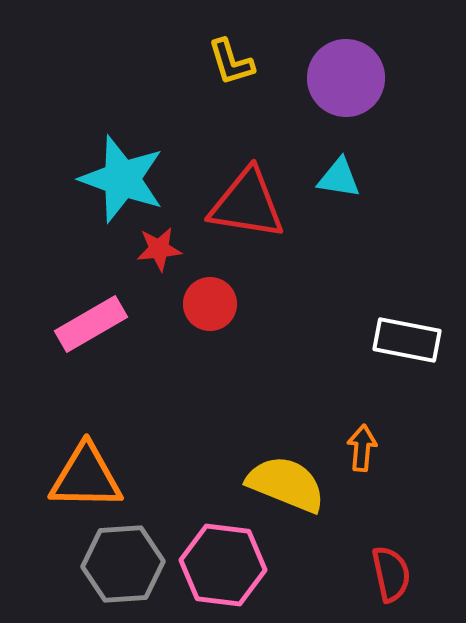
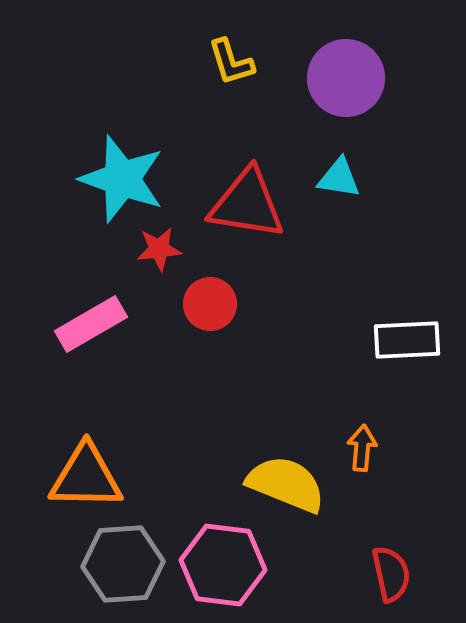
white rectangle: rotated 14 degrees counterclockwise
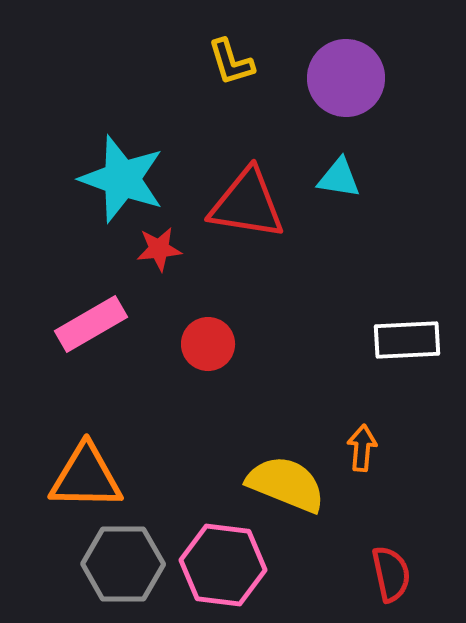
red circle: moved 2 px left, 40 px down
gray hexagon: rotated 4 degrees clockwise
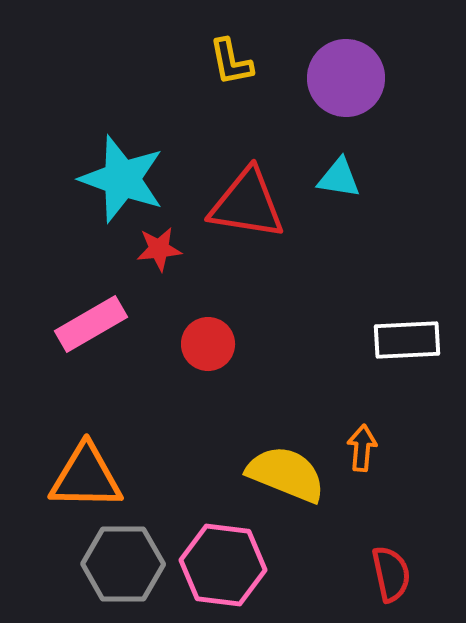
yellow L-shape: rotated 6 degrees clockwise
yellow semicircle: moved 10 px up
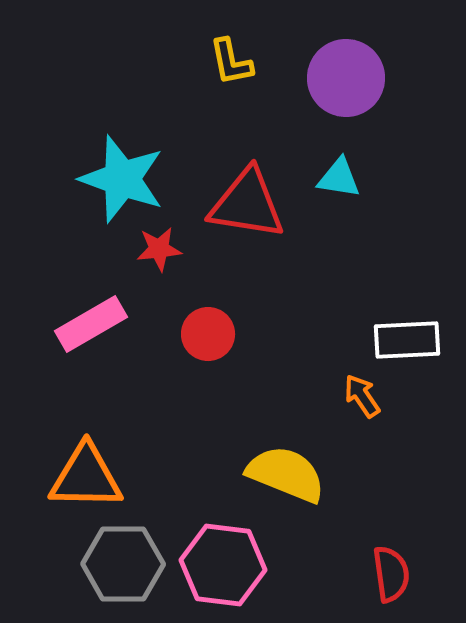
red circle: moved 10 px up
orange arrow: moved 52 px up; rotated 39 degrees counterclockwise
red semicircle: rotated 4 degrees clockwise
